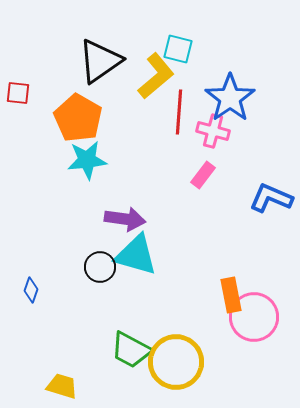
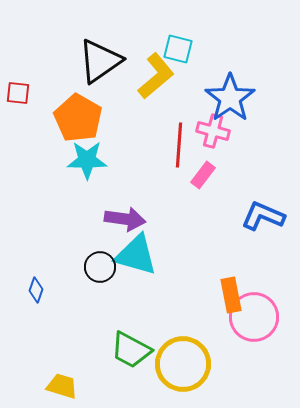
red line: moved 33 px down
cyan star: rotated 6 degrees clockwise
blue L-shape: moved 8 px left, 18 px down
blue diamond: moved 5 px right
yellow circle: moved 7 px right, 2 px down
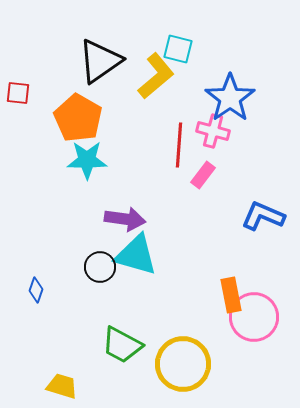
green trapezoid: moved 9 px left, 5 px up
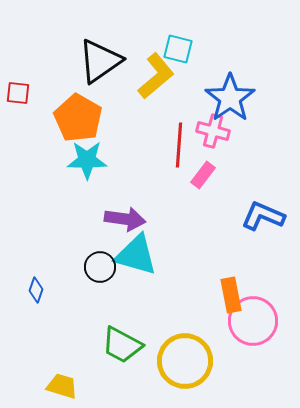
pink circle: moved 1 px left, 4 px down
yellow circle: moved 2 px right, 3 px up
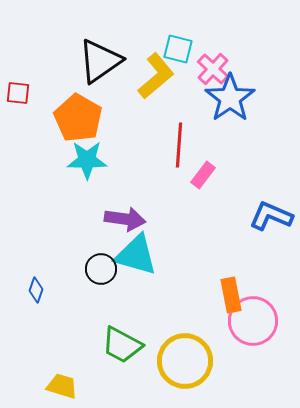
pink cross: moved 62 px up; rotated 28 degrees clockwise
blue L-shape: moved 8 px right
black circle: moved 1 px right, 2 px down
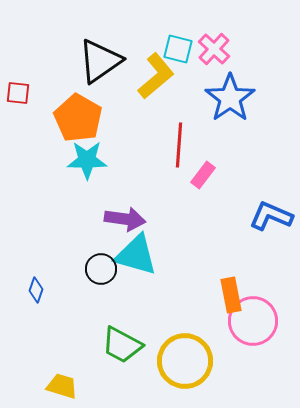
pink cross: moved 1 px right, 20 px up
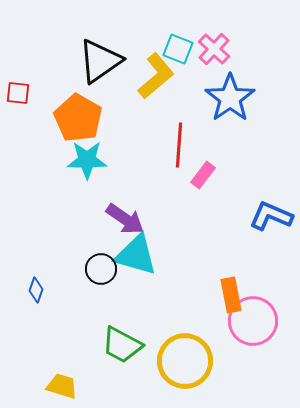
cyan square: rotated 8 degrees clockwise
purple arrow: rotated 27 degrees clockwise
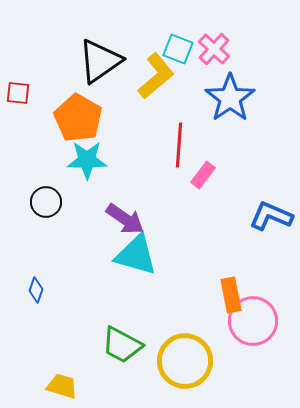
black circle: moved 55 px left, 67 px up
